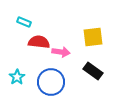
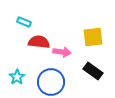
pink arrow: moved 1 px right
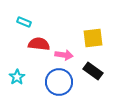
yellow square: moved 1 px down
red semicircle: moved 2 px down
pink arrow: moved 2 px right, 3 px down
blue circle: moved 8 px right
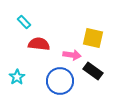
cyan rectangle: rotated 24 degrees clockwise
yellow square: rotated 20 degrees clockwise
pink arrow: moved 8 px right
blue circle: moved 1 px right, 1 px up
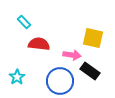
black rectangle: moved 3 px left
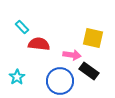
cyan rectangle: moved 2 px left, 5 px down
black rectangle: moved 1 px left
